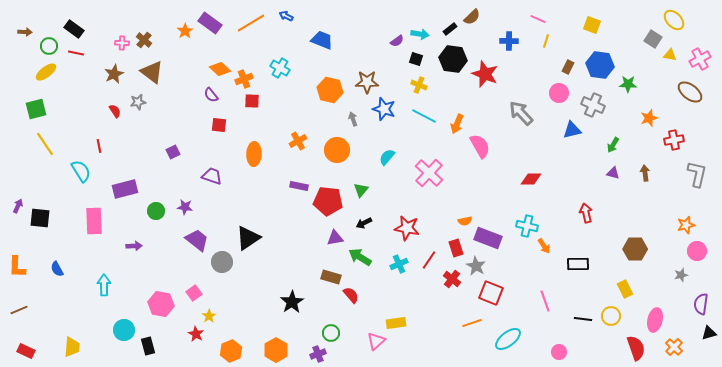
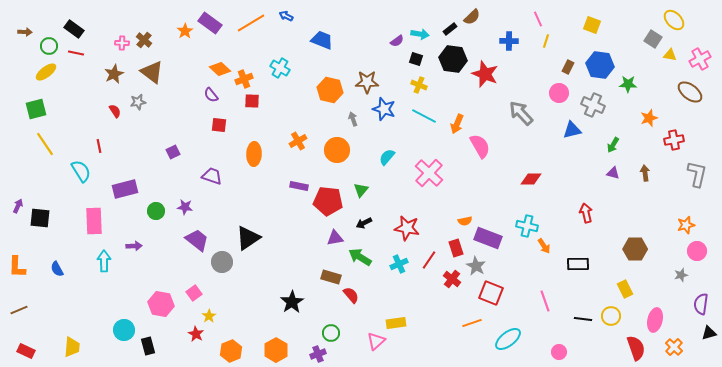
pink line at (538, 19): rotated 42 degrees clockwise
cyan arrow at (104, 285): moved 24 px up
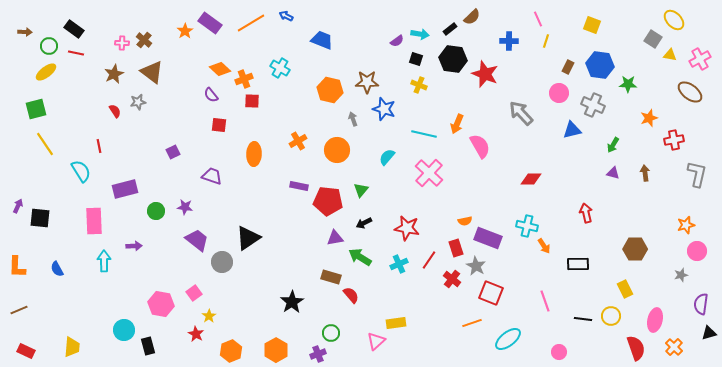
cyan line at (424, 116): moved 18 px down; rotated 15 degrees counterclockwise
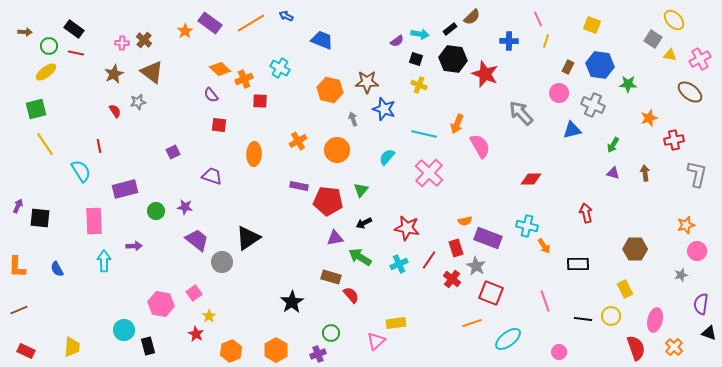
red square at (252, 101): moved 8 px right
black triangle at (709, 333): rotated 35 degrees clockwise
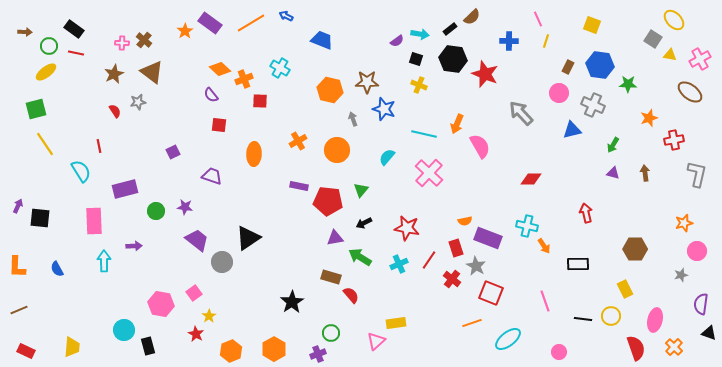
orange star at (686, 225): moved 2 px left, 2 px up
orange hexagon at (276, 350): moved 2 px left, 1 px up
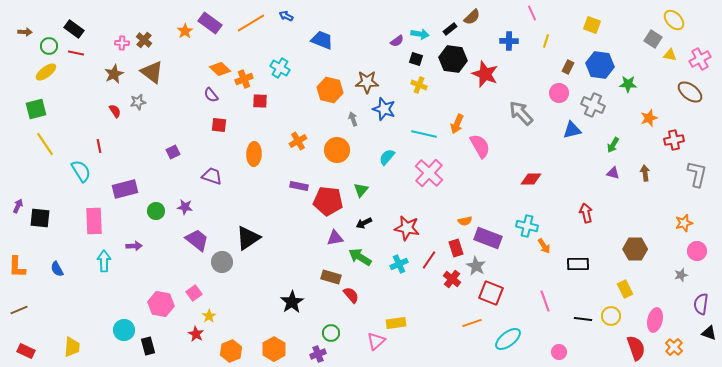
pink line at (538, 19): moved 6 px left, 6 px up
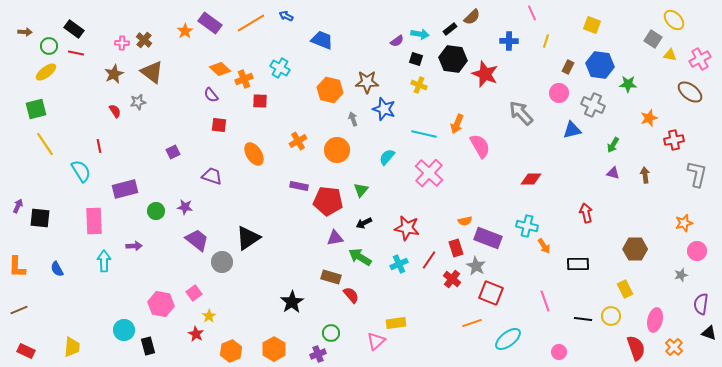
orange ellipse at (254, 154): rotated 35 degrees counterclockwise
brown arrow at (645, 173): moved 2 px down
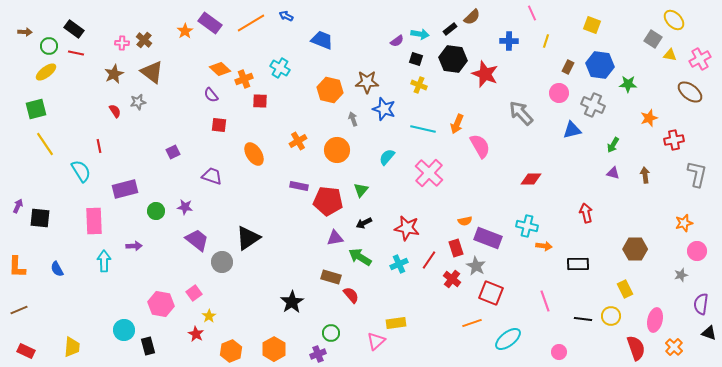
cyan line at (424, 134): moved 1 px left, 5 px up
orange arrow at (544, 246): rotated 49 degrees counterclockwise
